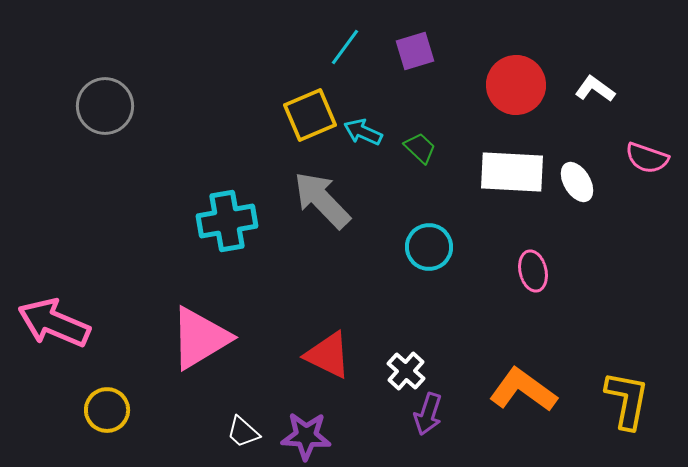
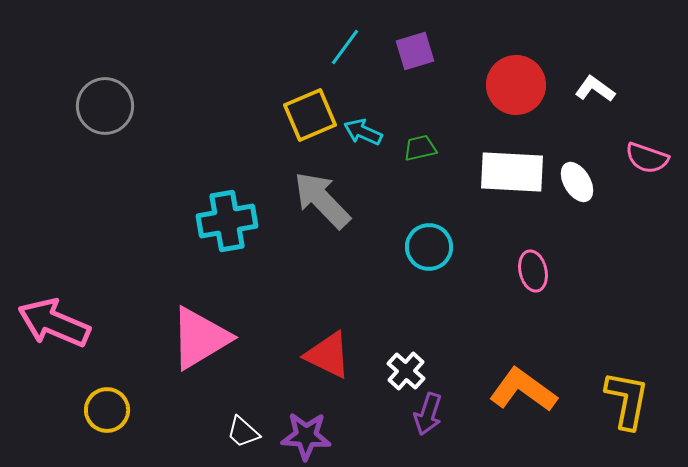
green trapezoid: rotated 56 degrees counterclockwise
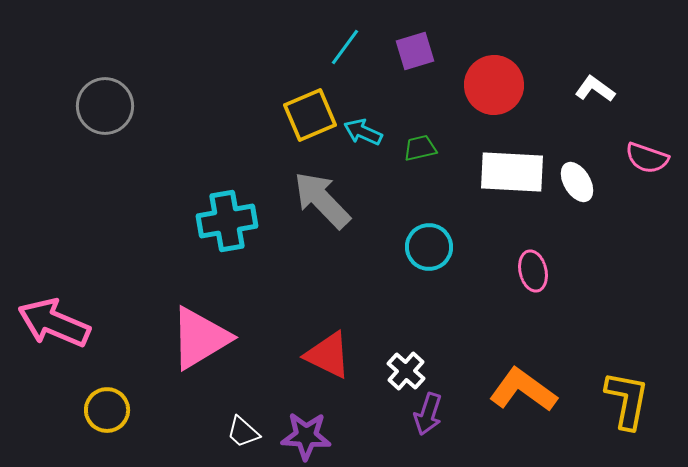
red circle: moved 22 px left
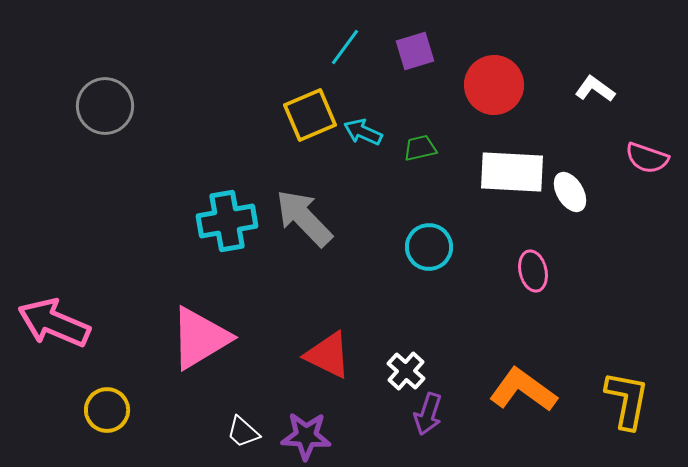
white ellipse: moved 7 px left, 10 px down
gray arrow: moved 18 px left, 18 px down
